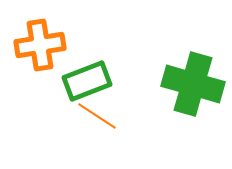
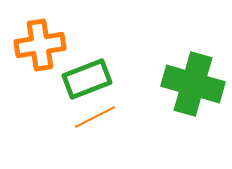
green rectangle: moved 2 px up
orange line: moved 2 px left, 1 px down; rotated 60 degrees counterclockwise
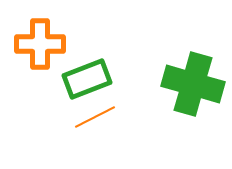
orange cross: moved 1 px up; rotated 9 degrees clockwise
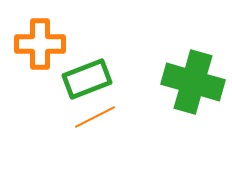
green cross: moved 2 px up
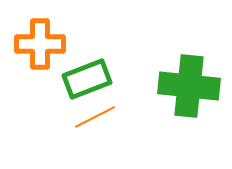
green cross: moved 4 px left, 4 px down; rotated 10 degrees counterclockwise
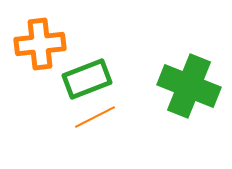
orange cross: rotated 6 degrees counterclockwise
green cross: rotated 16 degrees clockwise
